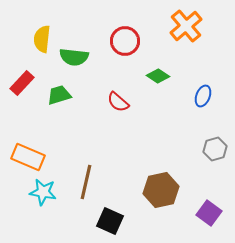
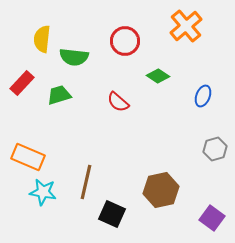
purple square: moved 3 px right, 5 px down
black square: moved 2 px right, 7 px up
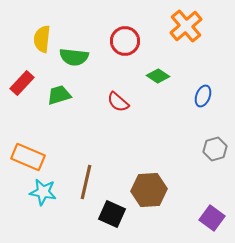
brown hexagon: moved 12 px left; rotated 8 degrees clockwise
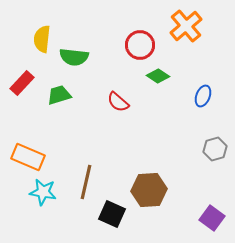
red circle: moved 15 px right, 4 px down
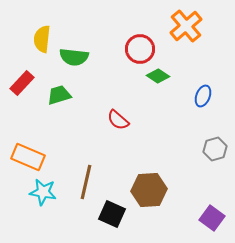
red circle: moved 4 px down
red semicircle: moved 18 px down
